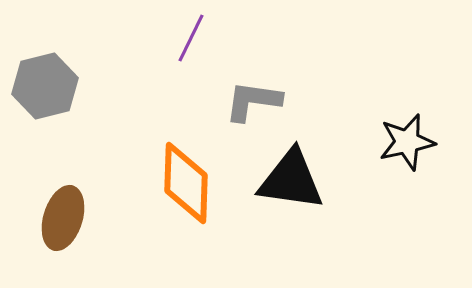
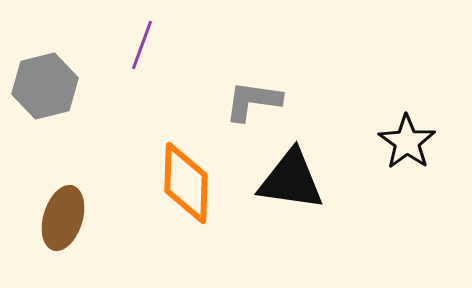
purple line: moved 49 px left, 7 px down; rotated 6 degrees counterclockwise
black star: rotated 24 degrees counterclockwise
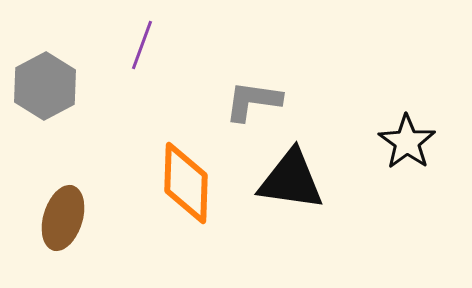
gray hexagon: rotated 14 degrees counterclockwise
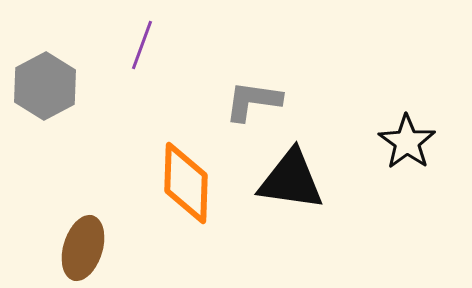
brown ellipse: moved 20 px right, 30 px down
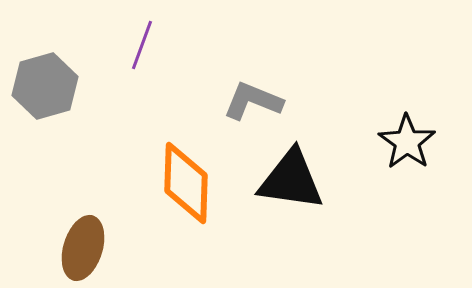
gray hexagon: rotated 12 degrees clockwise
gray L-shape: rotated 14 degrees clockwise
